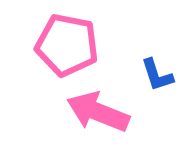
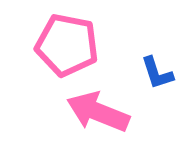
blue L-shape: moved 2 px up
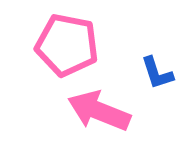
pink arrow: moved 1 px right, 1 px up
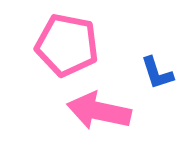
pink arrow: rotated 10 degrees counterclockwise
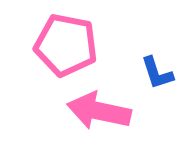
pink pentagon: moved 1 px left
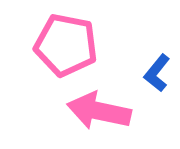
blue L-shape: rotated 57 degrees clockwise
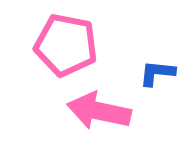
blue L-shape: rotated 57 degrees clockwise
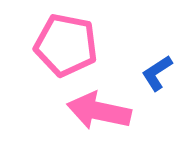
blue L-shape: rotated 39 degrees counterclockwise
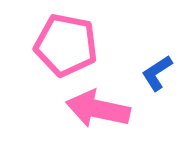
pink arrow: moved 1 px left, 2 px up
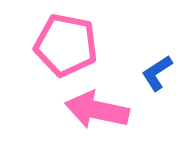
pink arrow: moved 1 px left, 1 px down
